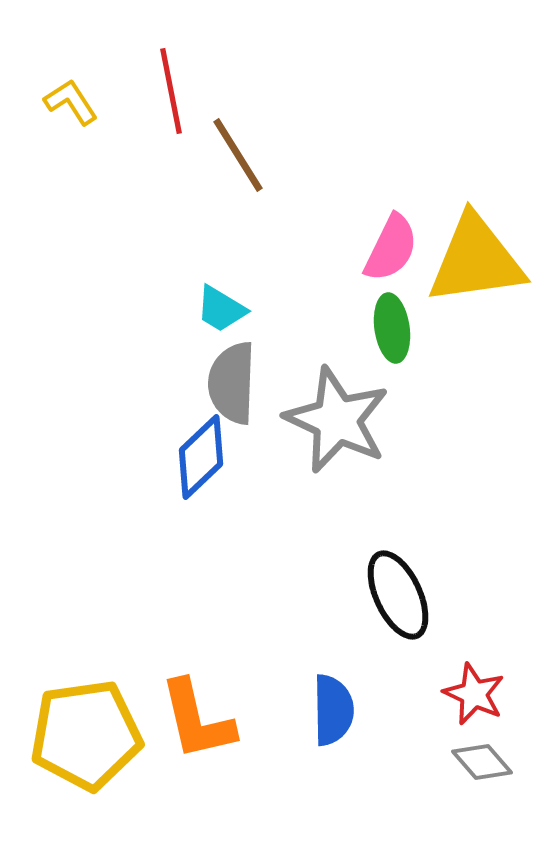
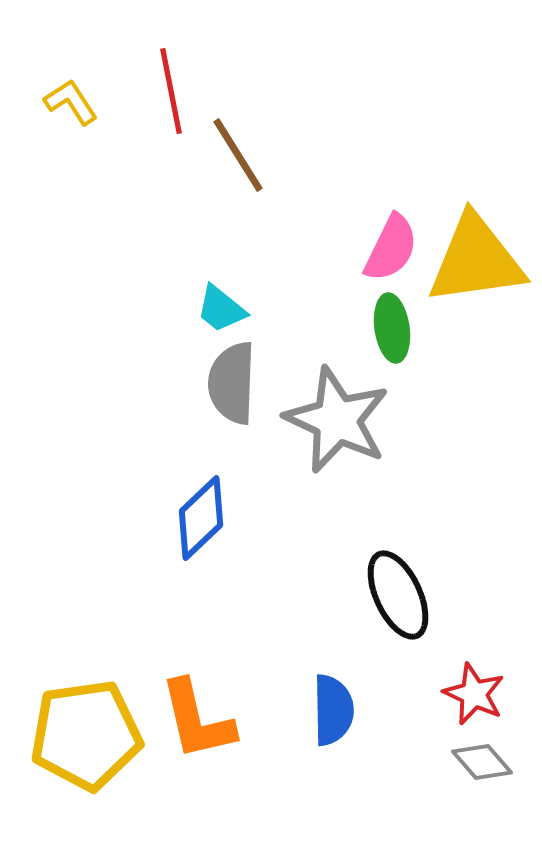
cyan trapezoid: rotated 8 degrees clockwise
blue diamond: moved 61 px down
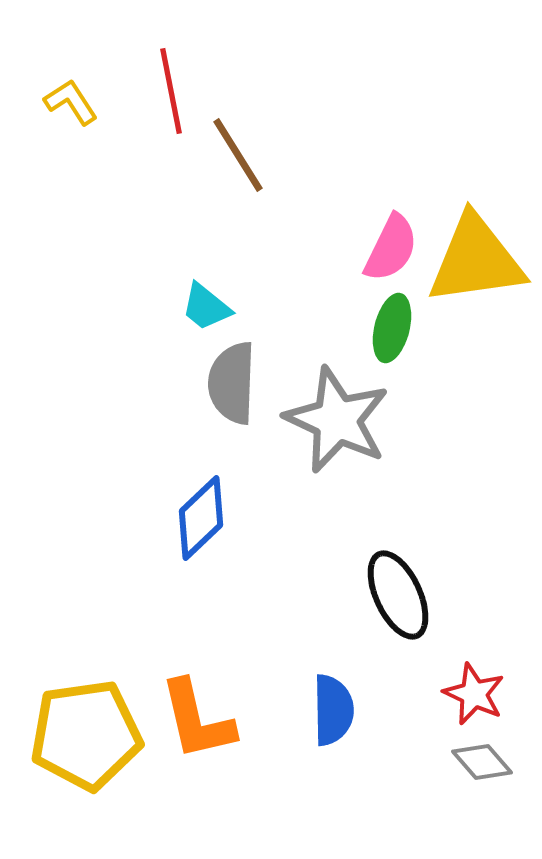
cyan trapezoid: moved 15 px left, 2 px up
green ellipse: rotated 22 degrees clockwise
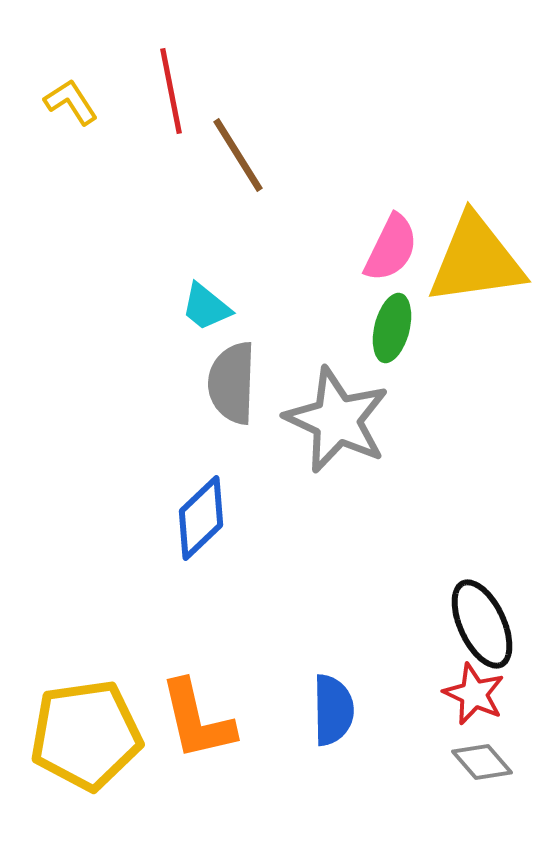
black ellipse: moved 84 px right, 29 px down
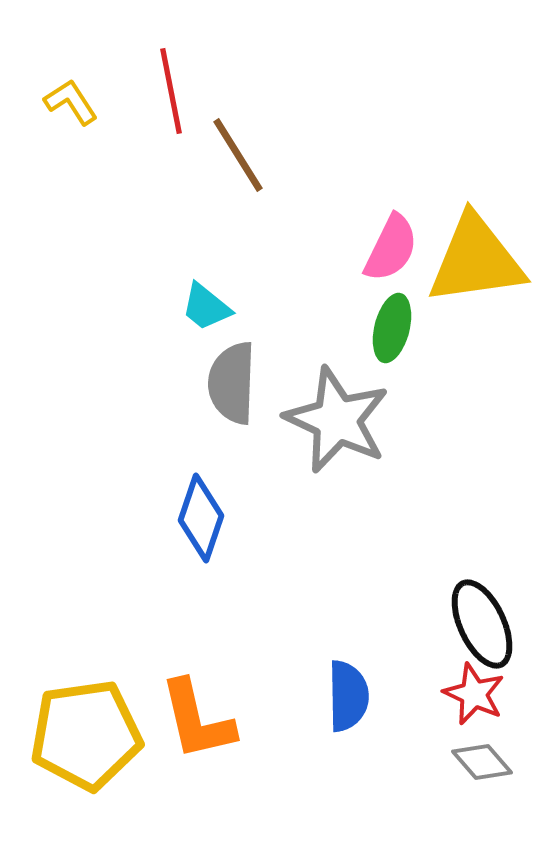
blue diamond: rotated 28 degrees counterclockwise
blue semicircle: moved 15 px right, 14 px up
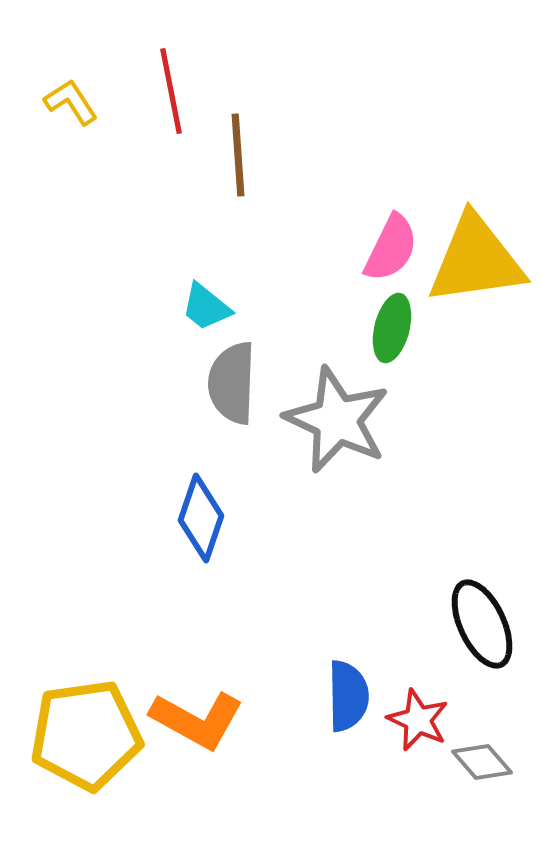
brown line: rotated 28 degrees clockwise
red star: moved 56 px left, 26 px down
orange L-shape: rotated 48 degrees counterclockwise
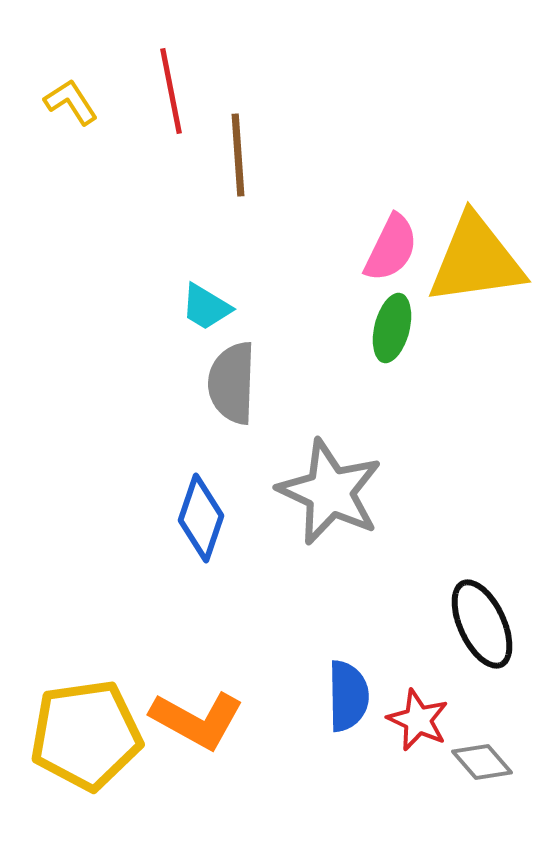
cyan trapezoid: rotated 8 degrees counterclockwise
gray star: moved 7 px left, 72 px down
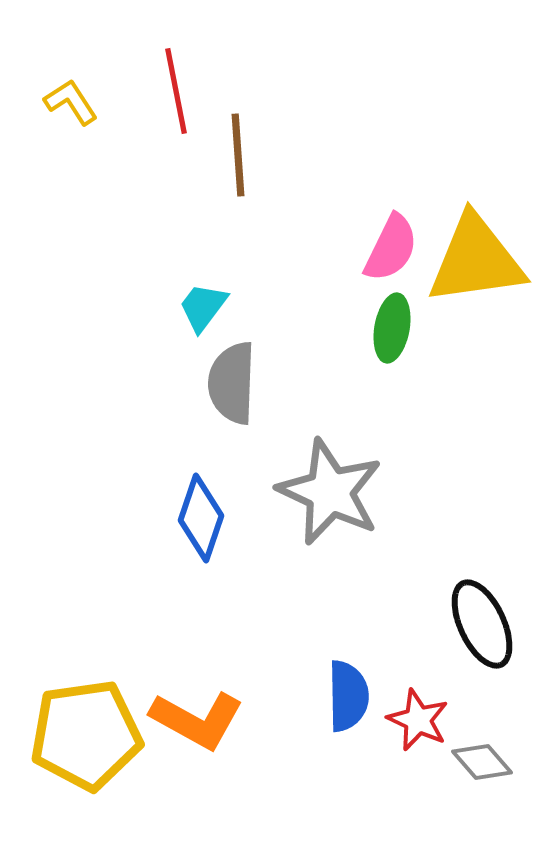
red line: moved 5 px right
cyan trapezoid: moved 3 px left; rotated 96 degrees clockwise
green ellipse: rotated 4 degrees counterclockwise
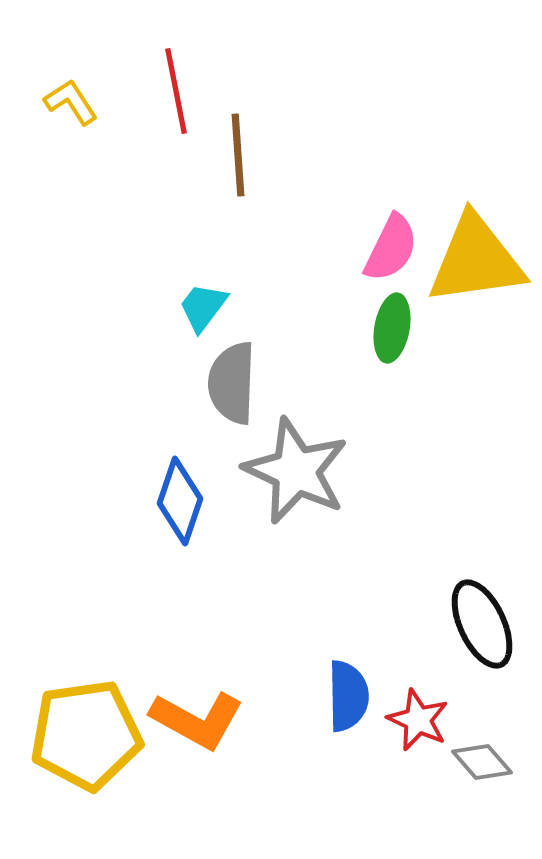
gray star: moved 34 px left, 21 px up
blue diamond: moved 21 px left, 17 px up
